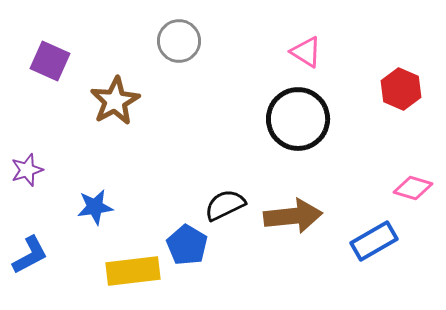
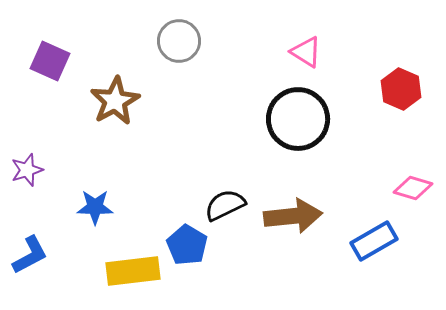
blue star: rotated 9 degrees clockwise
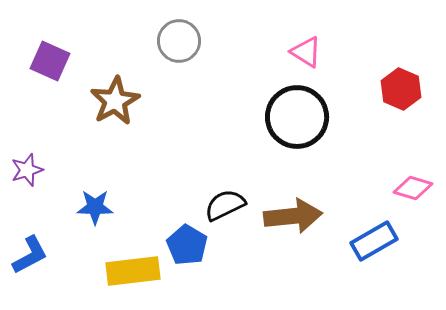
black circle: moved 1 px left, 2 px up
